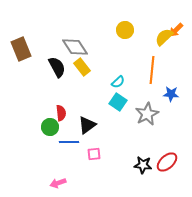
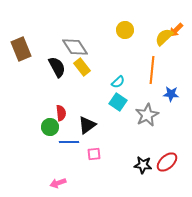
gray star: moved 1 px down
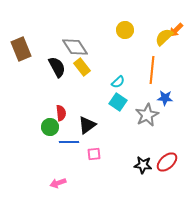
blue star: moved 6 px left, 4 px down
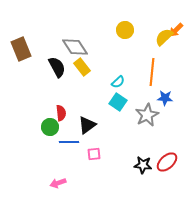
orange line: moved 2 px down
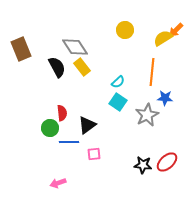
yellow semicircle: moved 1 px left, 1 px down; rotated 12 degrees clockwise
red semicircle: moved 1 px right
green circle: moved 1 px down
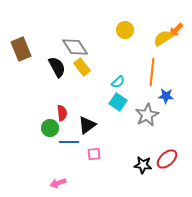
blue star: moved 1 px right, 2 px up
red ellipse: moved 3 px up
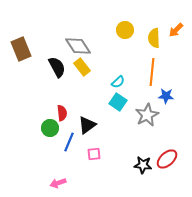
yellow semicircle: moved 9 px left; rotated 60 degrees counterclockwise
gray diamond: moved 3 px right, 1 px up
blue line: rotated 66 degrees counterclockwise
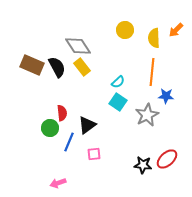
brown rectangle: moved 11 px right, 16 px down; rotated 45 degrees counterclockwise
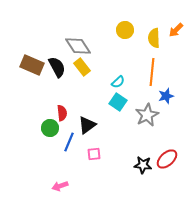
blue star: rotated 21 degrees counterclockwise
pink arrow: moved 2 px right, 3 px down
